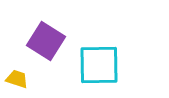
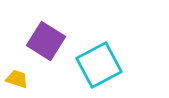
cyan square: rotated 27 degrees counterclockwise
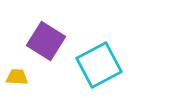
yellow trapezoid: moved 2 px up; rotated 15 degrees counterclockwise
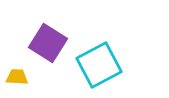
purple square: moved 2 px right, 2 px down
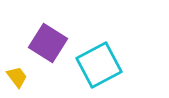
yellow trapezoid: rotated 50 degrees clockwise
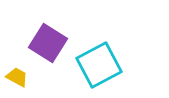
yellow trapezoid: rotated 25 degrees counterclockwise
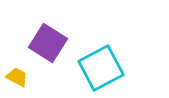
cyan square: moved 2 px right, 3 px down
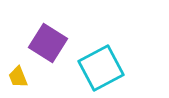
yellow trapezoid: moved 1 px right; rotated 140 degrees counterclockwise
